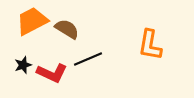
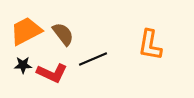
orange trapezoid: moved 6 px left, 10 px down
brown semicircle: moved 4 px left, 5 px down; rotated 20 degrees clockwise
black line: moved 5 px right
black star: rotated 18 degrees clockwise
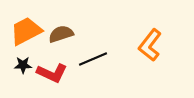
brown semicircle: moved 2 px left; rotated 70 degrees counterclockwise
orange L-shape: rotated 28 degrees clockwise
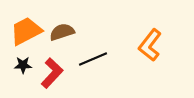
brown semicircle: moved 1 px right, 2 px up
red L-shape: rotated 72 degrees counterclockwise
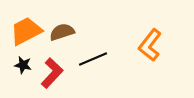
black star: rotated 12 degrees clockwise
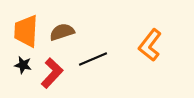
orange trapezoid: rotated 60 degrees counterclockwise
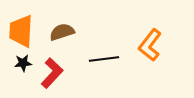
orange trapezoid: moved 5 px left
black line: moved 11 px right; rotated 16 degrees clockwise
black star: moved 2 px up; rotated 18 degrees counterclockwise
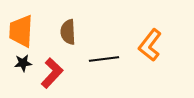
brown semicircle: moved 6 px right; rotated 75 degrees counterclockwise
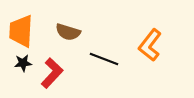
brown semicircle: rotated 70 degrees counterclockwise
black line: rotated 28 degrees clockwise
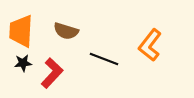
brown semicircle: moved 2 px left, 1 px up
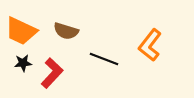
orange trapezoid: rotated 68 degrees counterclockwise
